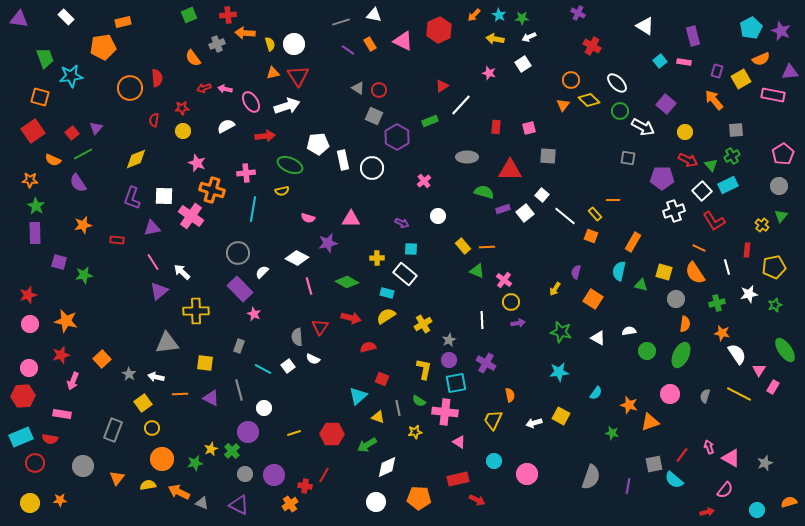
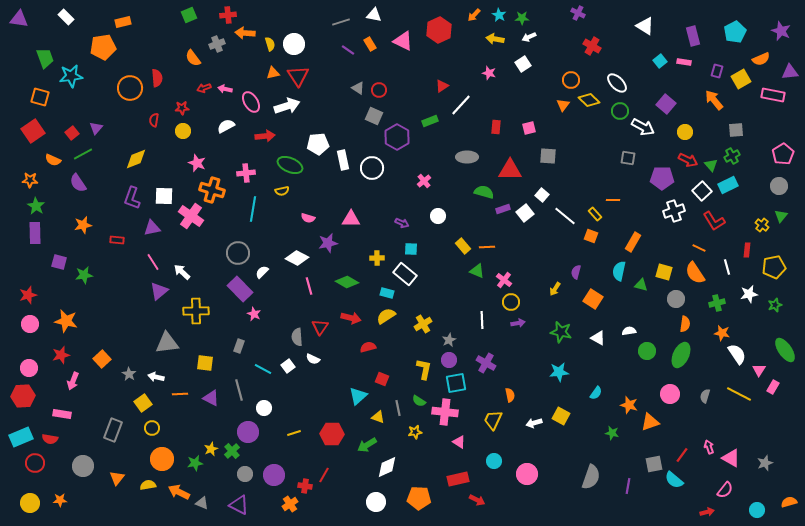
cyan pentagon at (751, 28): moved 16 px left, 4 px down
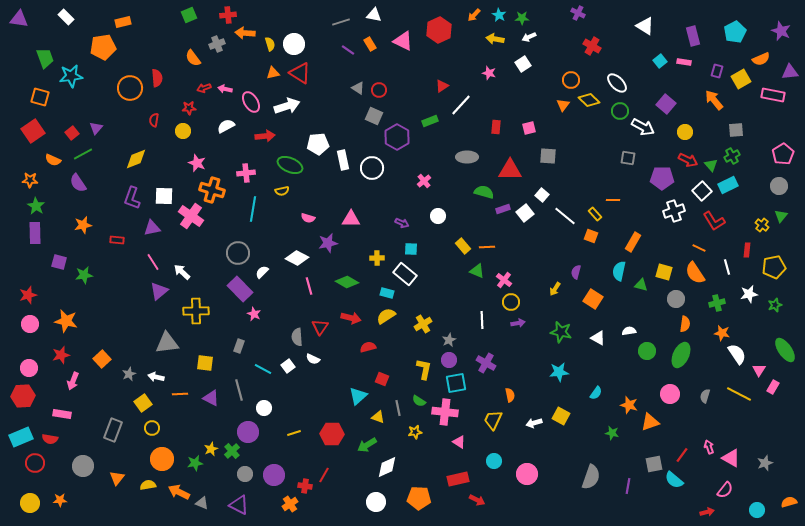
red triangle at (298, 76): moved 2 px right, 3 px up; rotated 25 degrees counterclockwise
red star at (182, 108): moved 7 px right
gray star at (129, 374): rotated 16 degrees clockwise
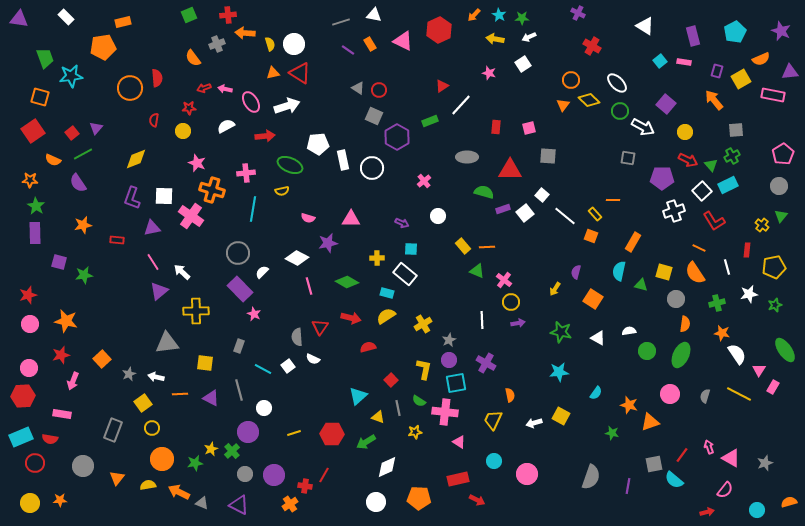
red square at (382, 379): moved 9 px right, 1 px down; rotated 24 degrees clockwise
green arrow at (367, 445): moved 1 px left, 3 px up
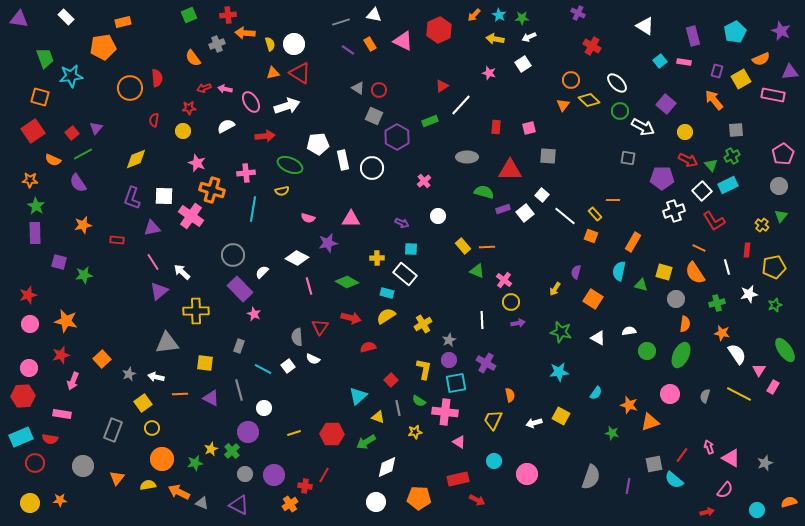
gray circle at (238, 253): moved 5 px left, 2 px down
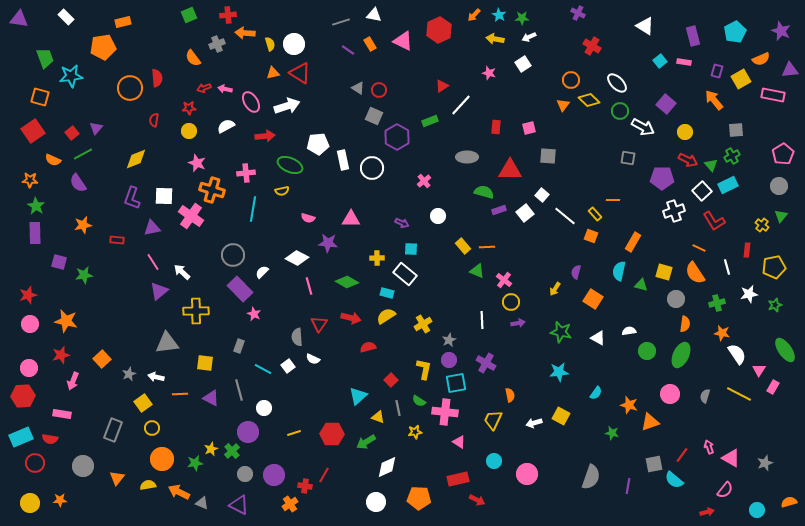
purple triangle at (790, 72): moved 2 px up
yellow circle at (183, 131): moved 6 px right
purple rectangle at (503, 209): moved 4 px left, 1 px down
purple star at (328, 243): rotated 18 degrees clockwise
red triangle at (320, 327): moved 1 px left, 3 px up
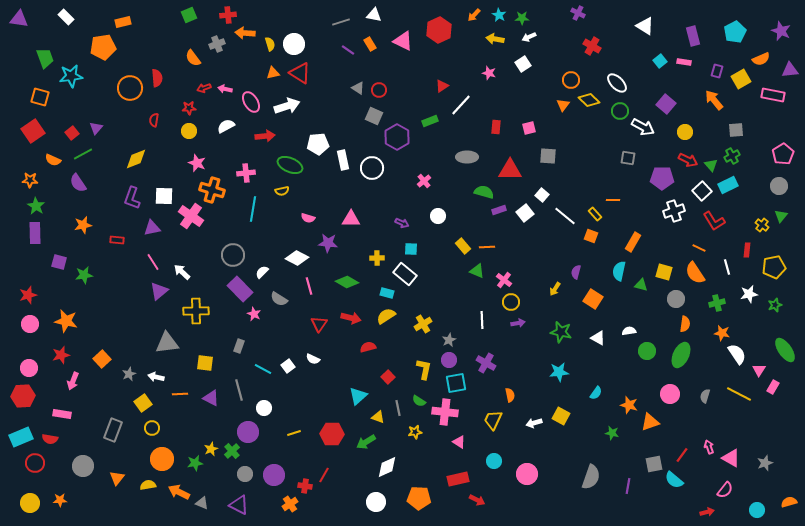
gray semicircle at (297, 337): moved 18 px left, 38 px up; rotated 54 degrees counterclockwise
red square at (391, 380): moved 3 px left, 3 px up
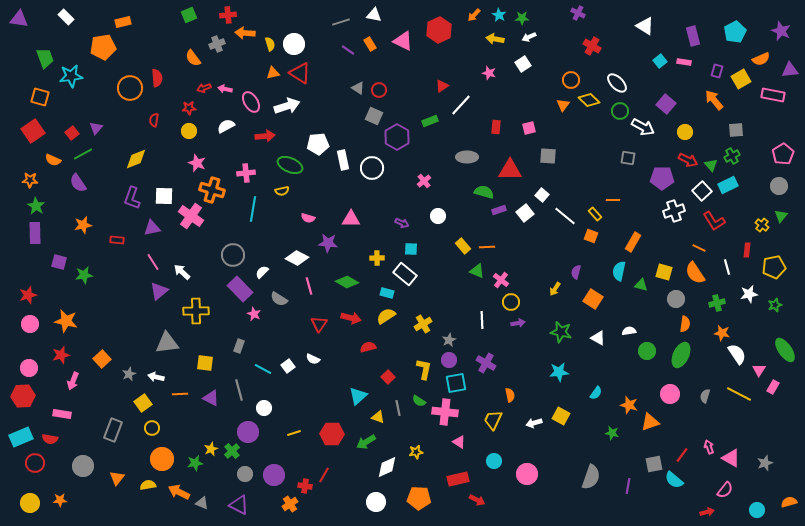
pink cross at (504, 280): moved 3 px left
yellow star at (415, 432): moved 1 px right, 20 px down
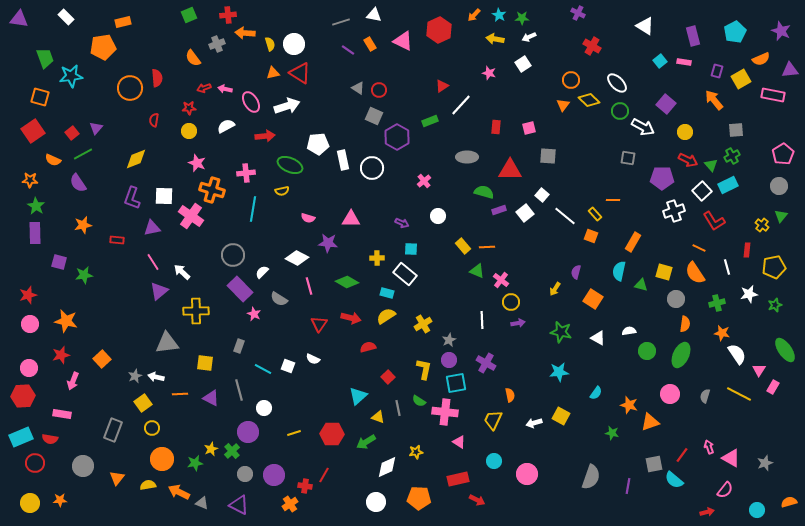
white square at (288, 366): rotated 32 degrees counterclockwise
gray star at (129, 374): moved 6 px right, 2 px down
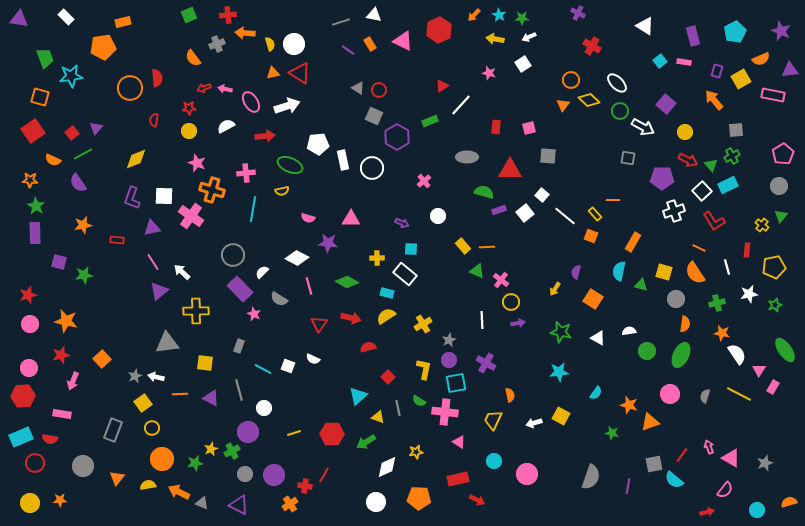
green cross at (232, 451): rotated 14 degrees clockwise
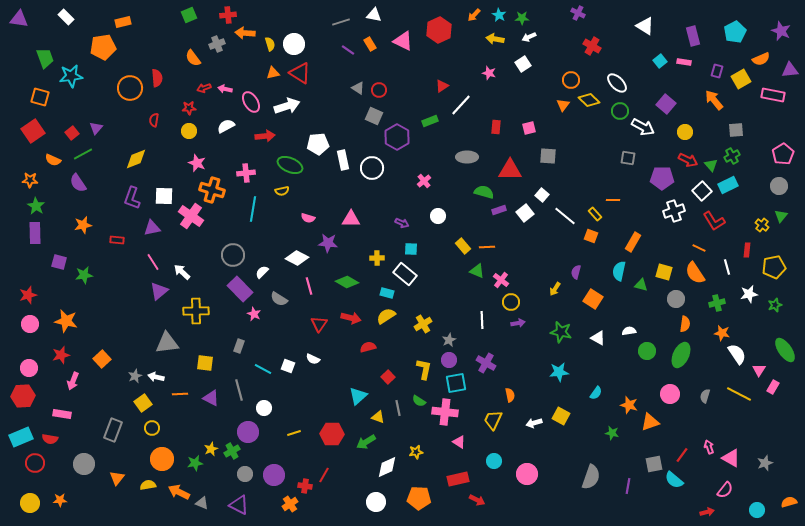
gray circle at (83, 466): moved 1 px right, 2 px up
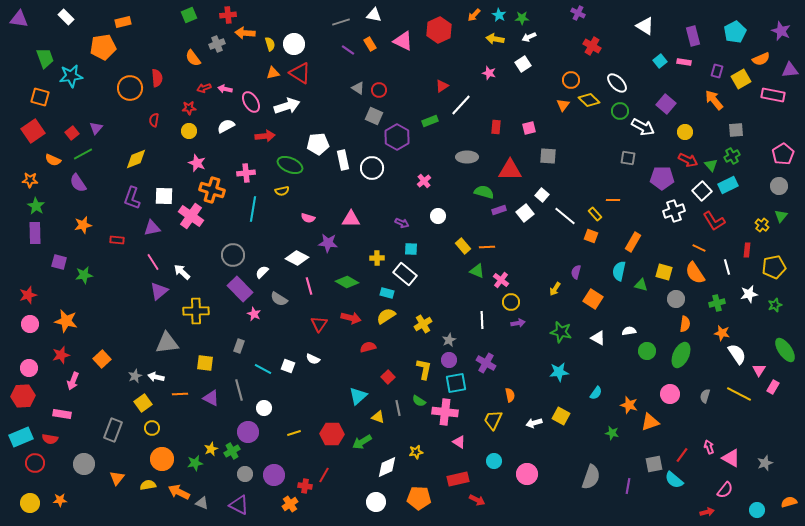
green arrow at (366, 442): moved 4 px left
